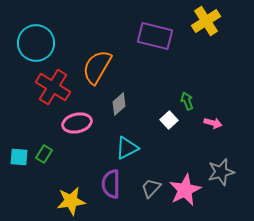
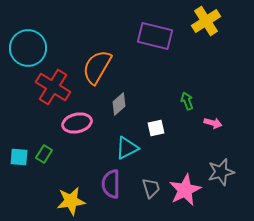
cyan circle: moved 8 px left, 5 px down
white square: moved 13 px left, 8 px down; rotated 30 degrees clockwise
gray trapezoid: rotated 120 degrees clockwise
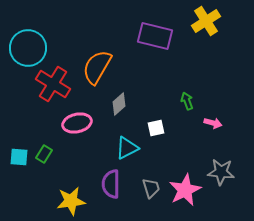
red cross: moved 3 px up
gray star: rotated 20 degrees clockwise
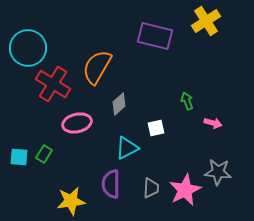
gray star: moved 3 px left
gray trapezoid: rotated 20 degrees clockwise
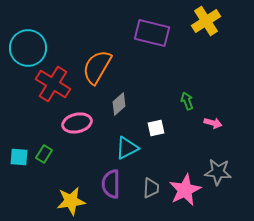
purple rectangle: moved 3 px left, 3 px up
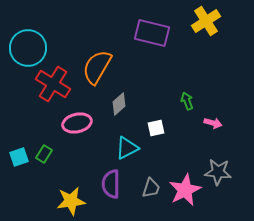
cyan square: rotated 24 degrees counterclockwise
gray trapezoid: rotated 15 degrees clockwise
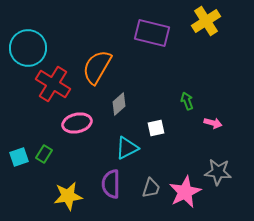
pink star: moved 2 px down
yellow star: moved 3 px left, 5 px up
